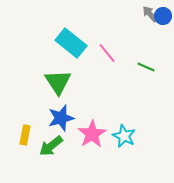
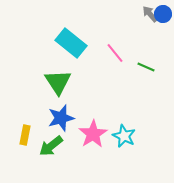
blue circle: moved 2 px up
pink line: moved 8 px right
pink star: moved 1 px right
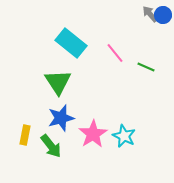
blue circle: moved 1 px down
green arrow: rotated 90 degrees counterclockwise
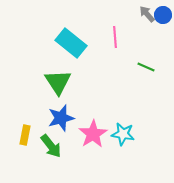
gray arrow: moved 3 px left
pink line: moved 16 px up; rotated 35 degrees clockwise
cyan star: moved 1 px left, 2 px up; rotated 15 degrees counterclockwise
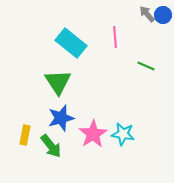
green line: moved 1 px up
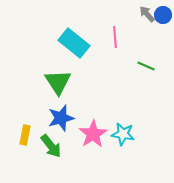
cyan rectangle: moved 3 px right
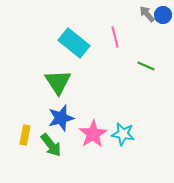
pink line: rotated 10 degrees counterclockwise
green arrow: moved 1 px up
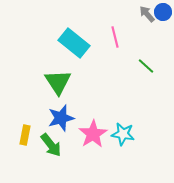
blue circle: moved 3 px up
green line: rotated 18 degrees clockwise
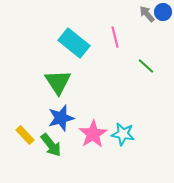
yellow rectangle: rotated 54 degrees counterclockwise
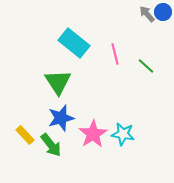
pink line: moved 17 px down
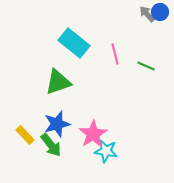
blue circle: moved 3 px left
green line: rotated 18 degrees counterclockwise
green triangle: rotated 44 degrees clockwise
blue star: moved 4 px left, 6 px down
cyan star: moved 17 px left, 17 px down
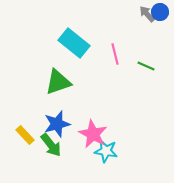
pink star: rotated 12 degrees counterclockwise
